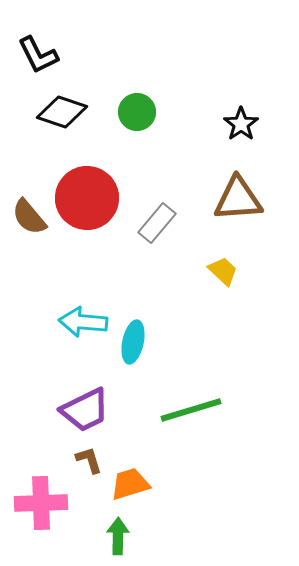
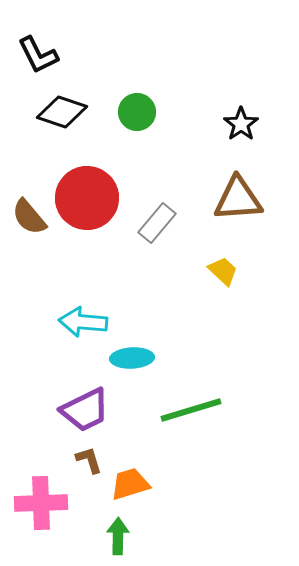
cyan ellipse: moved 1 px left, 16 px down; rotated 75 degrees clockwise
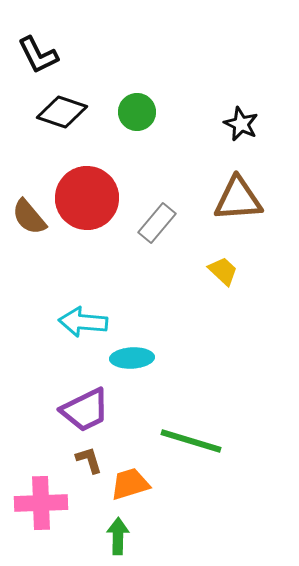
black star: rotated 12 degrees counterclockwise
green line: moved 31 px down; rotated 34 degrees clockwise
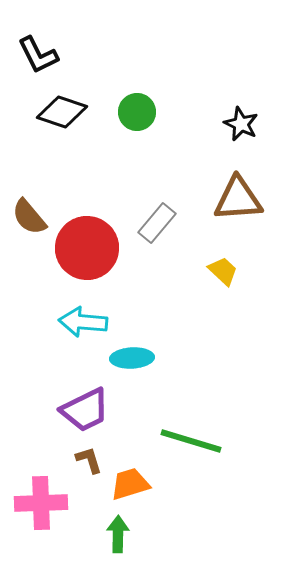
red circle: moved 50 px down
green arrow: moved 2 px up
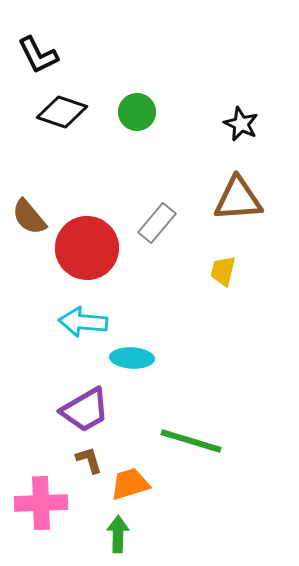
yellow trapezoid: rotated 120 degrees counterclockwise
cyan ellipse: rotated 6 degrees clockwise
purple trapezoid: rotated 4 degrees counterclockwise
